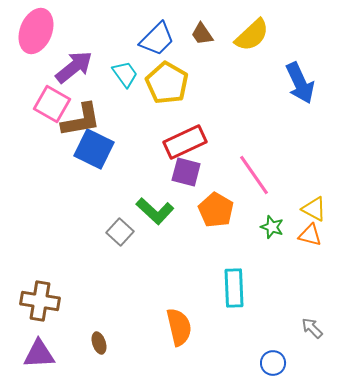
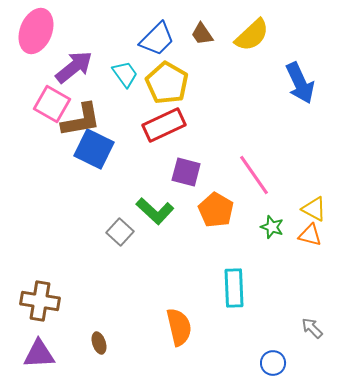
red rectangle: moved 21 px left, 17 px up
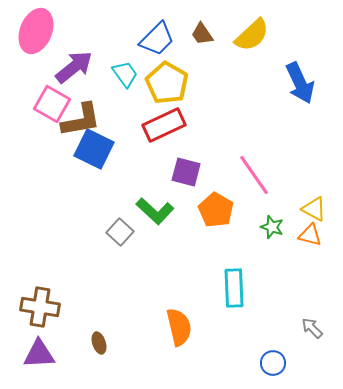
brown cross: moved 6 px down
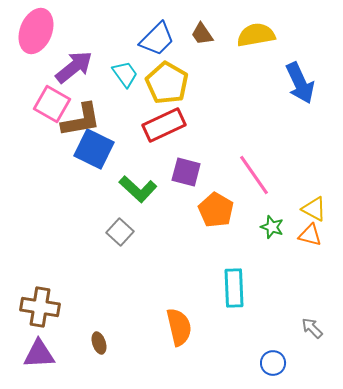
yellow semicircle: moved 4 px right; rotated 147 degrees counterclockwise
green L-shape: moved 17 px left, 22 px up
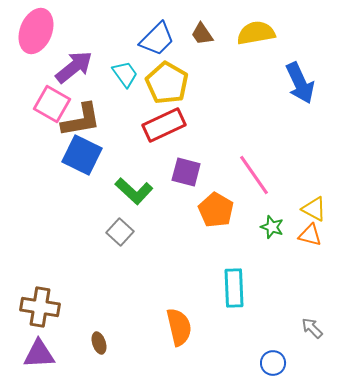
yellow semicircle: moved 2 px up
blue square: moved 12 px left, 6 px down
green L-shape: moved 4 px left, 2 px down
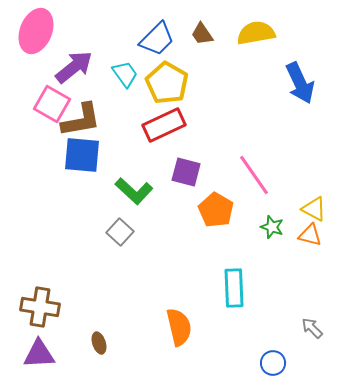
blue square: rotated 21 degrees counterclockwise
